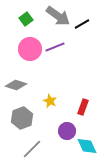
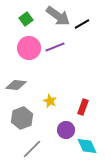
pink circle: moved 1 px left, 1 px up
gray diamond: rotated 10 degrees counterclockwise
purple circle: moved 1 px left, 1 px up
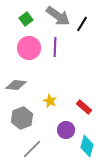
black line: rotated 28 degrees counterclockwise
purple line: rotated 66 degrees counterclockwise
red rectangle: moved 1 px right; rotated 70 degrees counterclockwise
cyan diamond: rotated 40 degrees clockwise
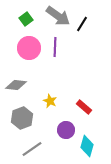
gray line: rotated 10 degrees clockwise
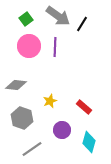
pink circle: moved 2 px up
yellow star: rotated 24 degrees clockwise
gray hexagon: rotated 20 degrees counterclockwise
purple circle: moved 4 px left
cyan diamond: moved 2 px right, 4 px up
